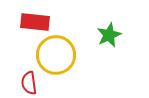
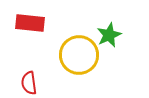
red rectangle: moved 5 px left, 1 px down
yellow circle: moved 23 px right
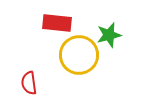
red rectangle: moved 27 px right
green star: rotated 10 degrees clockwise
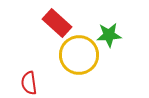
red rectangle: rotated 36 degrees clockwise
green star: rotated 10 degrees clockwise
